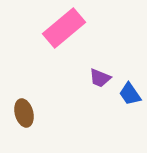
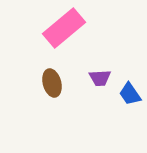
purple trapezoid: rotated 25 degrees counterclockwise
brown ellipse: moved 28 px right, 30 px up
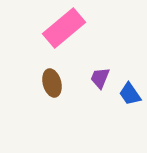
purple trapezoid: rotated 115 degrees clockwise
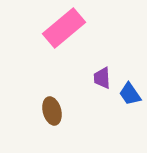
purple trapezoid: moved 2 px right; rotated 25 degrees counterclockwise
brown ellipse: moved 28 px down
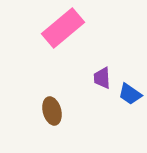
pink rectangle: moved 1 px left
blue trapezoid: rotated 20 degrees counterclockwise
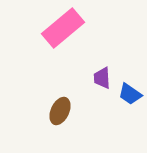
brown ellipse: moved 8 px right; rotated 40 degrees clockwise
